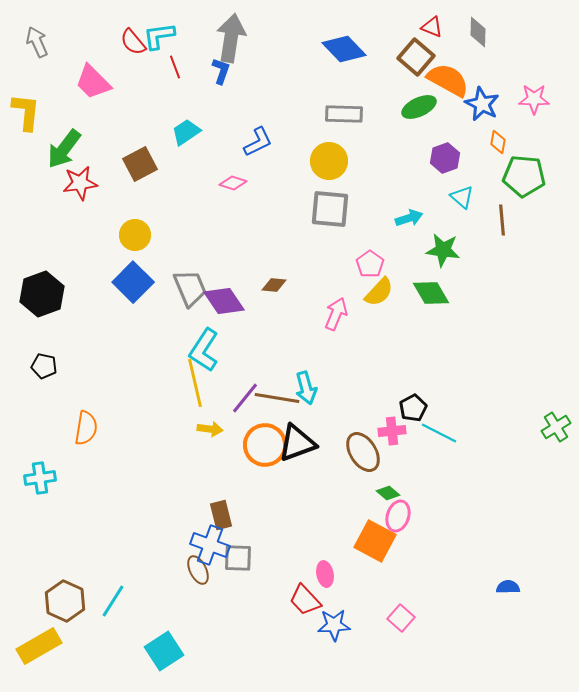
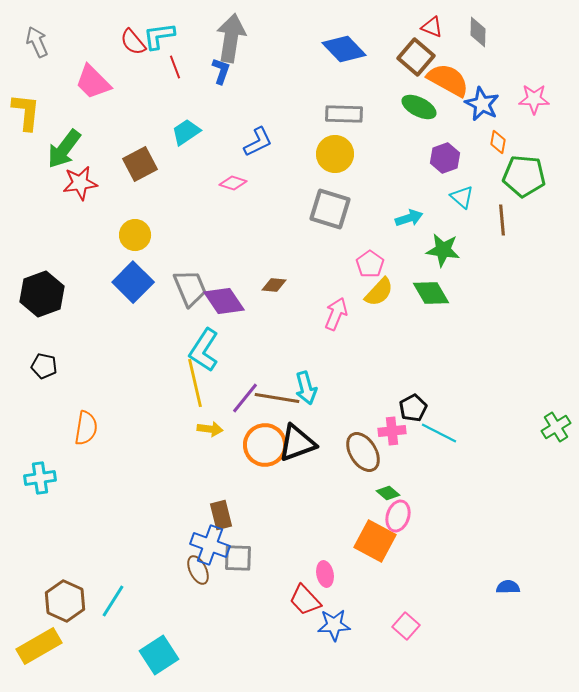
green ellipse at (419, 107): rotated 52 degrees clockwise
yellow circle at (329, 161): moved 6 px right, 7 px up
gray square at (330, 209): rotated 12 degrees clockwise
pink square at (401, 618): moved 5 px right, 8 px down
cyan square at (164, 651): moved 5 px left, 4 px down
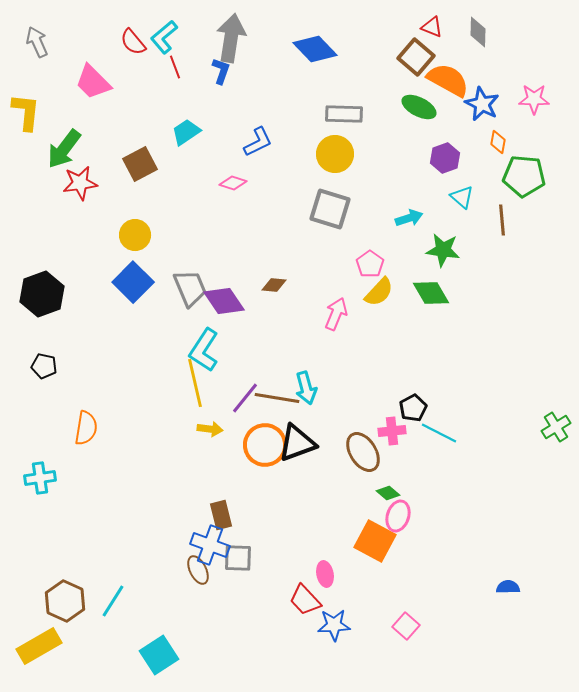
cyan L-shape at (159, 36): moved 5 px right, 1 px down; rotated 32 degrees counterclockwise
blue diamond at (344, 49): moved 29 px left
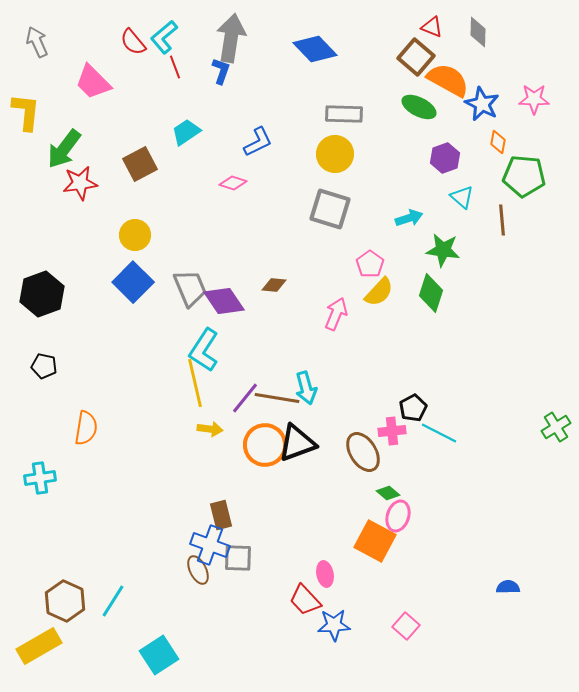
green diamond at (431, 293): rotated 48 degrees clockwise
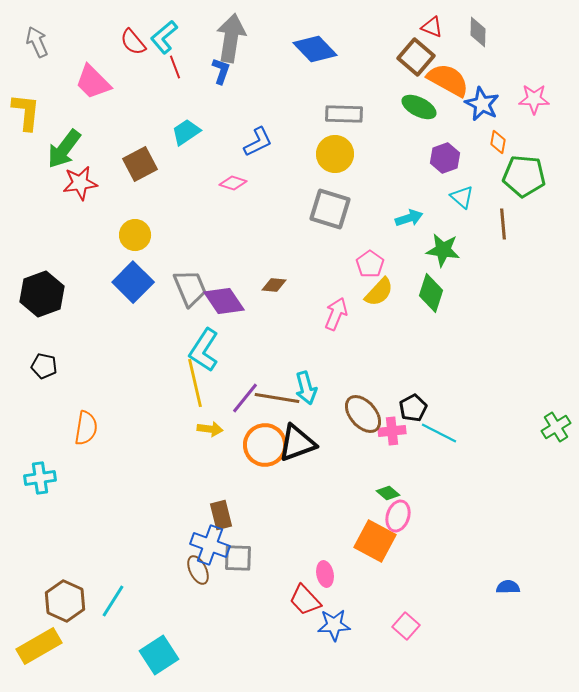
brown line at (502, 220): moved 1 px right, 4 px down
brown ellipse at (363, 452): moved 38 px up; rotated 9 degrees counterclockwise
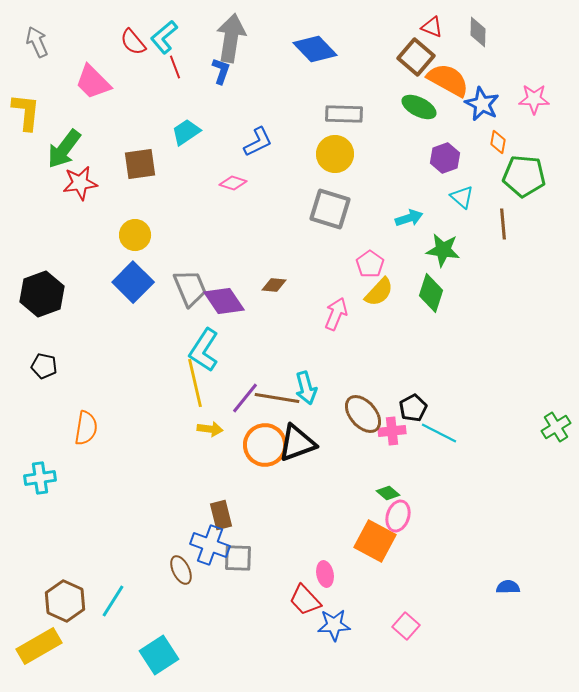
brown square at (140, 164): rotated 20 degrees clockwise
brown ellipse at (198, 570): moved 17 px left
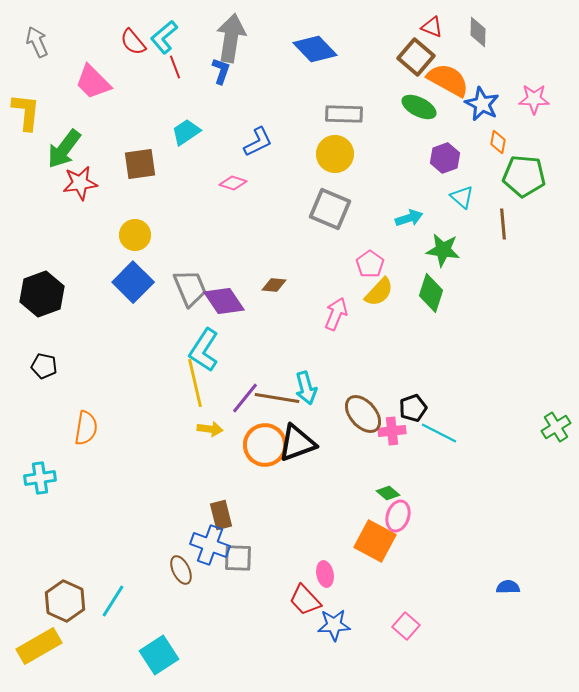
gray square at (330, 209): rotated 6 degrees clockwise
black pentagon at (413, 408): rotated 8 degrees clockwise
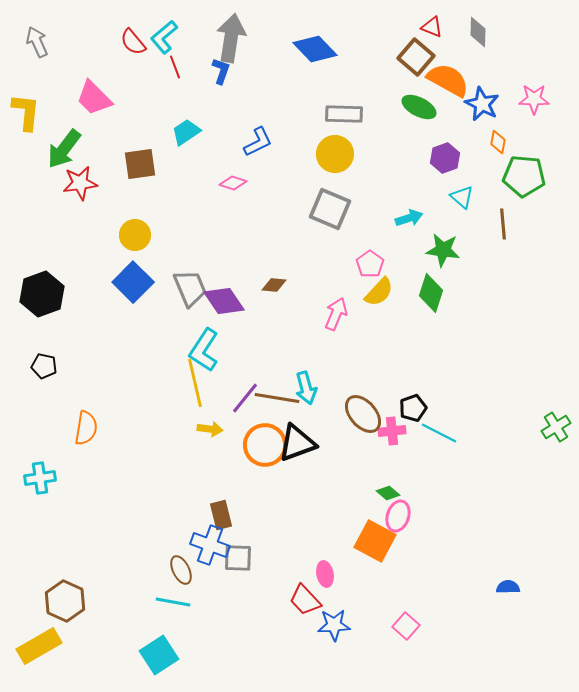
pink trapezoid at (93, 82): moved 1 px right, 16 px down
cyan line at (113, 601): moved 60 px right, 1 px down; rotated 68 degrees clockwise
